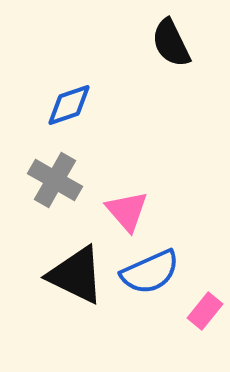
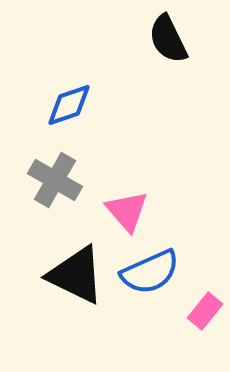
black semicircle: moved 3 px left, 4 px up
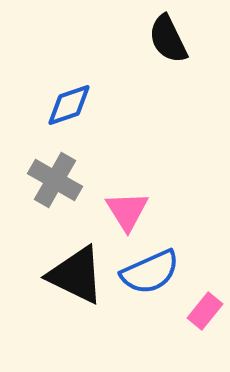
pink triangle: rotated 9 degrees clockwise
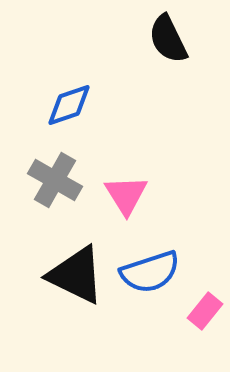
pink triangle: moved 1 px left, 16 px up
blue semicircle: rotated 6 degrees clockwise
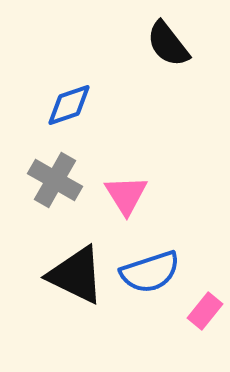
black semicircle: moved 5 px down; rotated 12 degrees counterclockwise
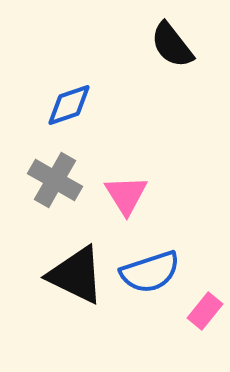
black semicircle: moved 4 px right, 1 px down
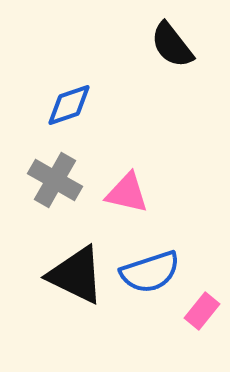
pink triangle: moved 1 px right, 2 px up; rotated 45 degrees counterclockwise
pink rectangle: moved 3 px left
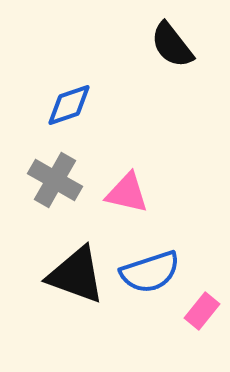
black triangle: rotated 6 degrees counterclockwise
